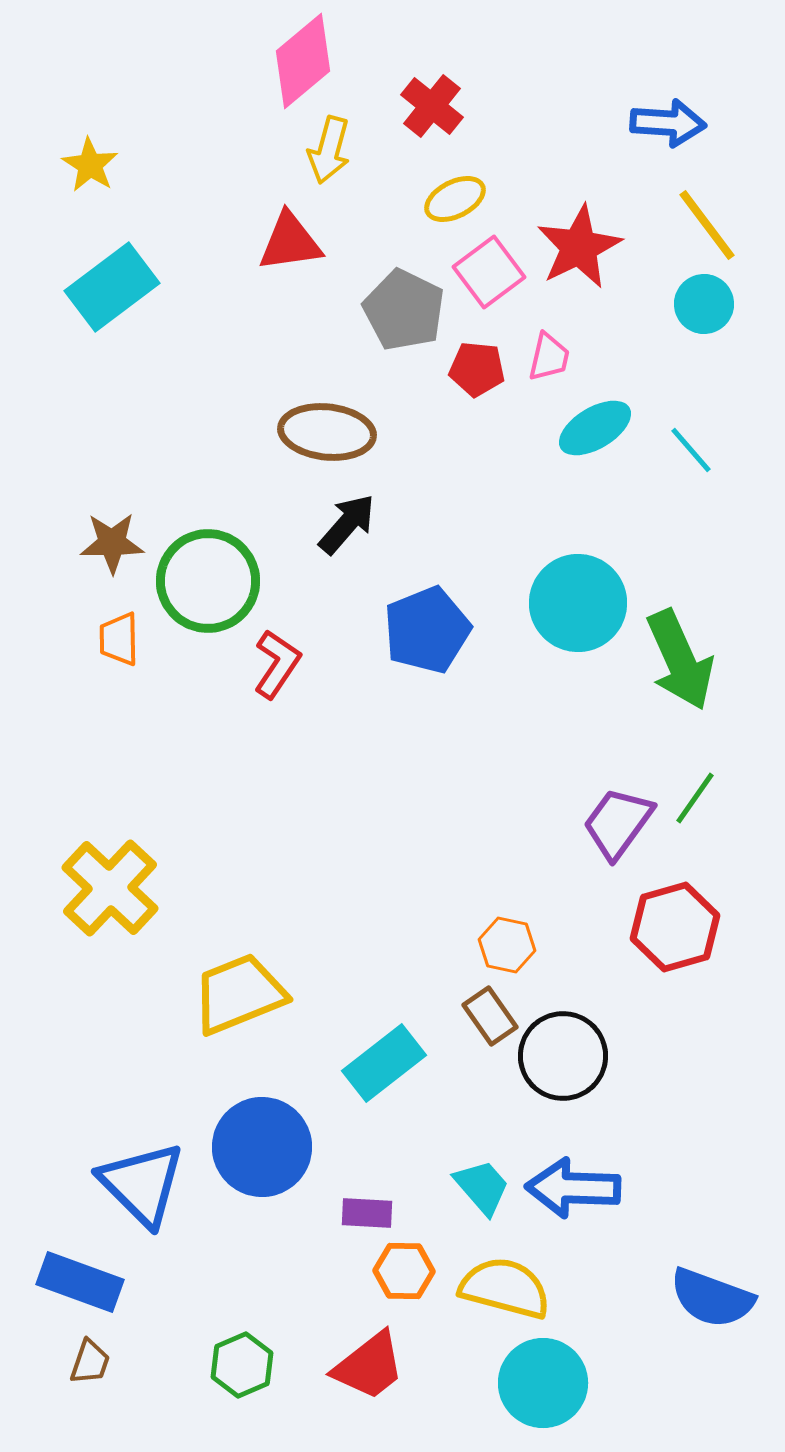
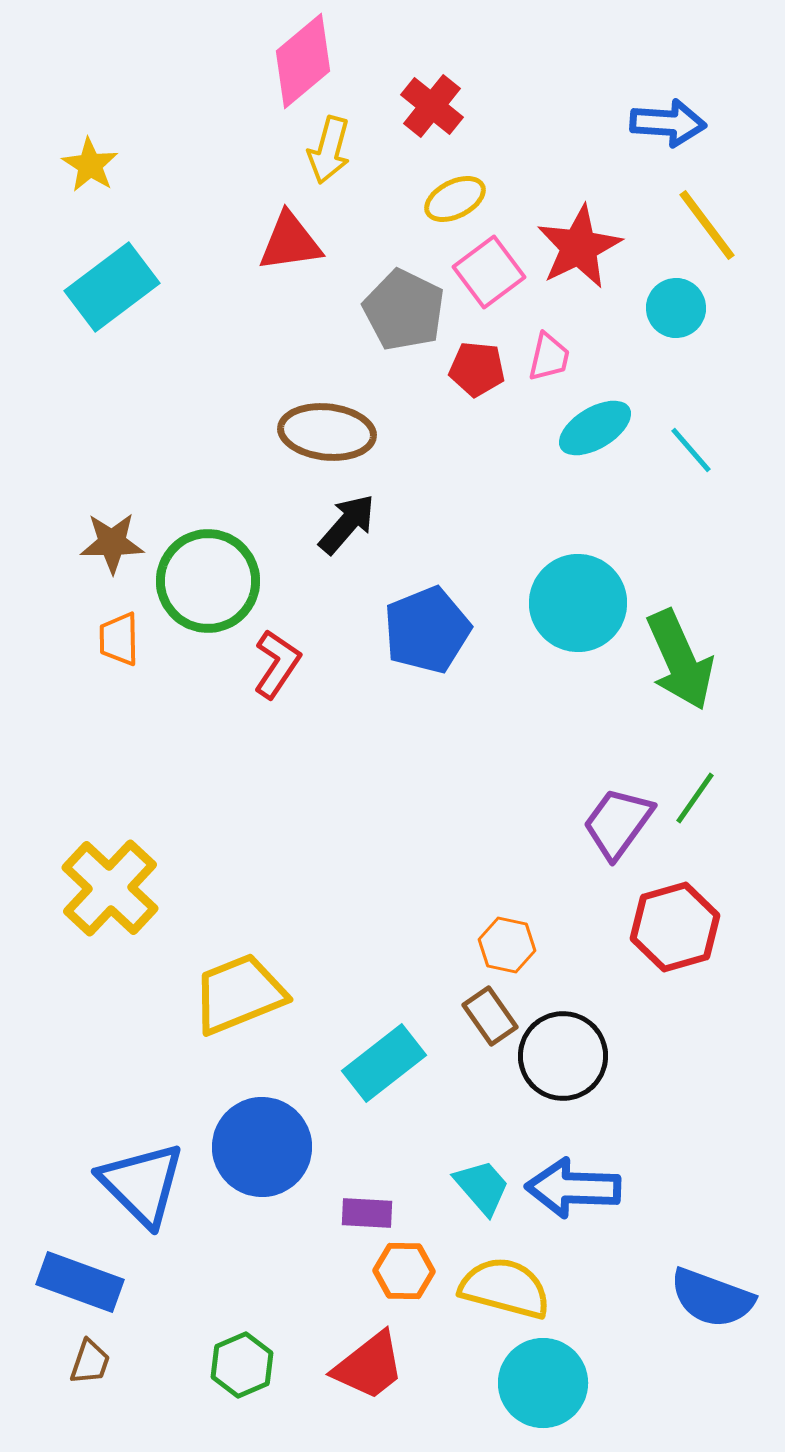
cyan circle at (704, 304): moved 28 px left, 4 px down
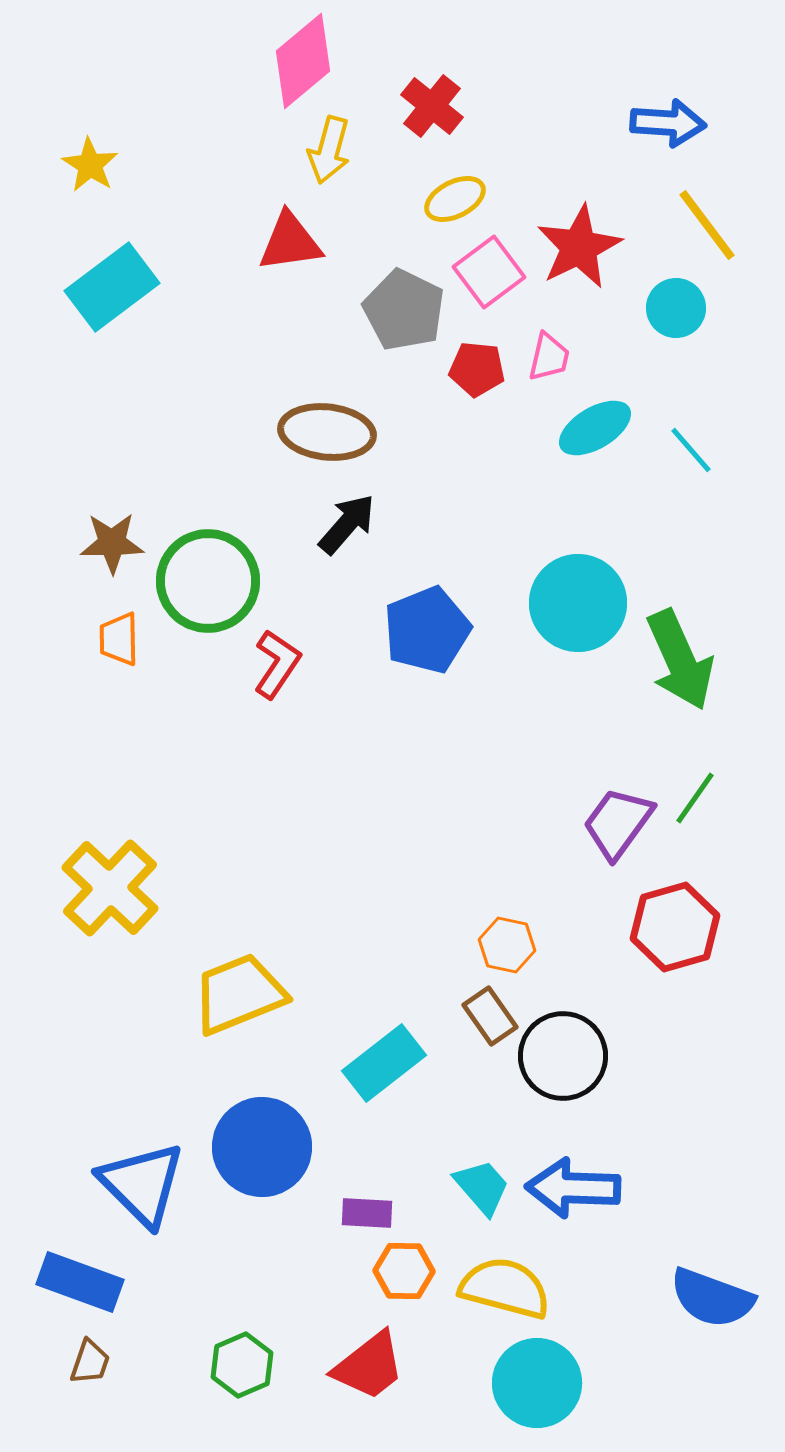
cyan circle at (543, 1383): moved 6 px left
